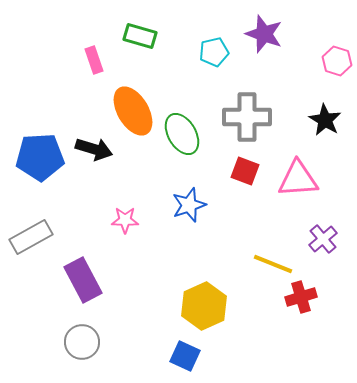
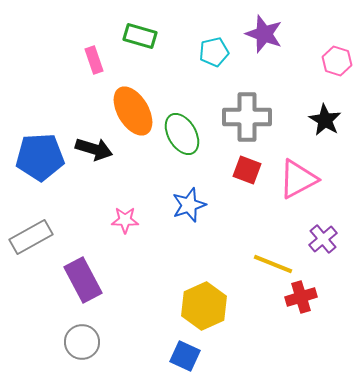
red square: moved 2 px right, 1 px up
pink triangle: rotated 24 degrees counterclockwise
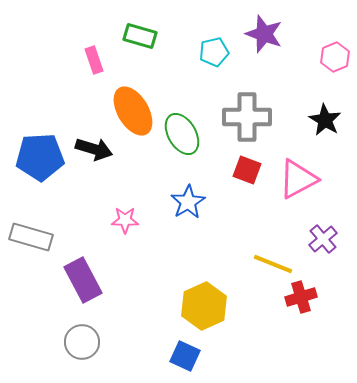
pink hexagon: moved 2 px left, 4 px up; rotated 20 degrees clockwise
blue star: moved 1 px left, 3 px up; rotated 12 degrees counterclockwise
gray rectangle: rotated 45 degrees clockwise
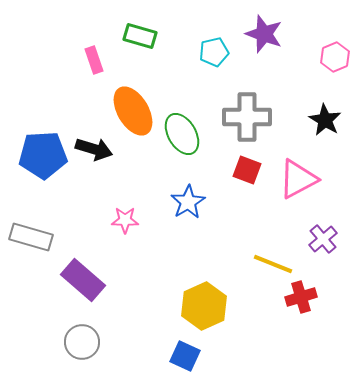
blue pentagon: moved 3 px right, 2 px up
purple rectangle: rotated 21 degrees counterclockwise
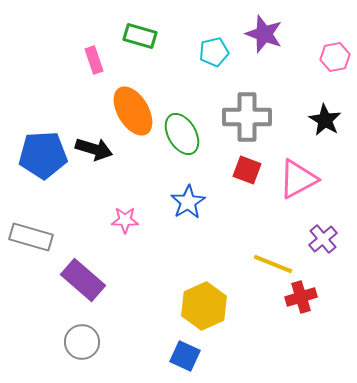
pink hexagon: rotated 12 degrees clockwise
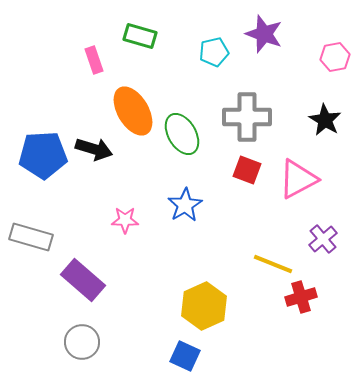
blue star: moved 3 px left, 3 px down
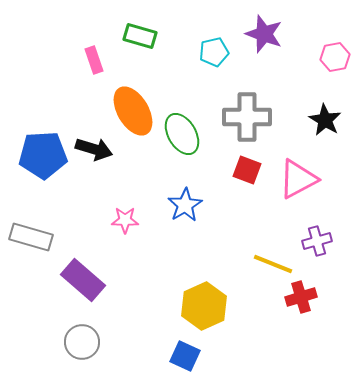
purple cross: moved 6 px left, 2 px down; rotated 24 degrees clockwise
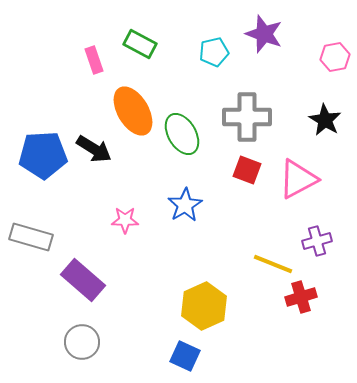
green rectangle: moved 8 px down; rotated 12 degrees clockwise
black arrow: rotated 15 degrees clockwise
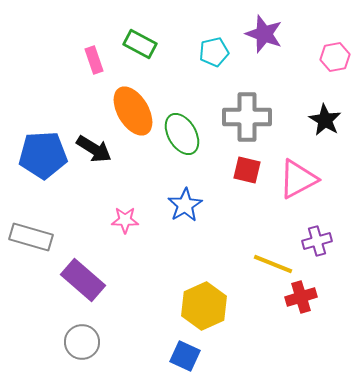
red square: rotated 8 degrees counterclockwise
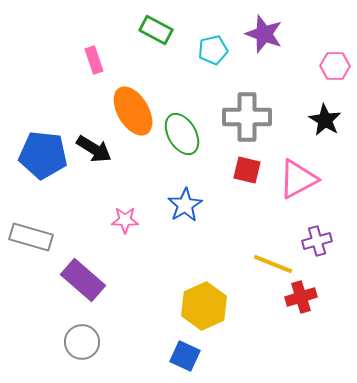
green rectangle: moved 16 px right, 14 px up
cyan pentagon: moved 1 px left, 2 px up
pink hexagon: moved 9 px down; rotated 12 degrees clockwise
blue pentagon: rotated 9 degrees clockwise
